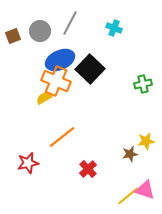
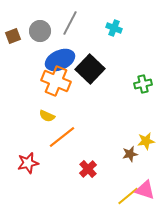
yellow semicircle: moved 3 px right, 18 px down; rotated 126 degrees counterclockwise
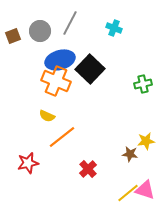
blue ellipse: rotated 8 degrees clockwise
brown star: rotated 21 degrees clockwise
yellow line: moved 3 px up
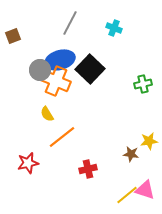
gray circle: moved 39 px down
yellow semicircle: moved 2 px up; rotated 35 degrees clockwise
yellow star: moved 3 px right
brown star: moved 1 px right
red cross: rotated 30 degrees clockwise
yellow line: moved 1 px left, 2 px down
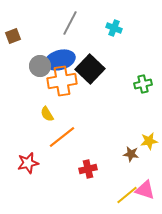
gray circle: moved 4 px up
orange cross: moved 6 px right; rotated 32 degrees counterclockwise
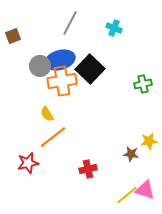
orange line: moved 9 px left
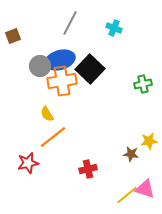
pink triangle: moved 1 px up
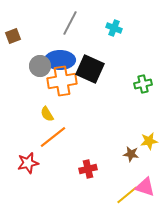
blue ellipse: rotated 16 degrees clockwise
black square: rotated 20 degrees counterclockwise
pink triangle: moved 2 px up
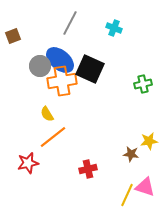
blue ellipse: rotated 40 degrees clockwise
yellow line: rotated 25 degrees counterclockwise
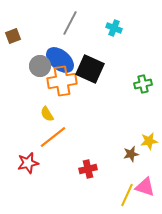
brown star: rotated 21 degrees counterclockwise
